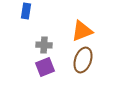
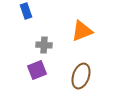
blue rectangle: rotated 28 degrees counterclockwise
brown ellipse: moved 2 px left, 16 px down
purple square: moved 8 px left, 3 px down
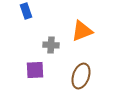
gray cross: moved 7 px right
purple square: moved 2 px left; rotated 18 degrees clockwise
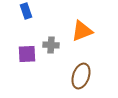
purple square: moved 8 px left, 16 px up
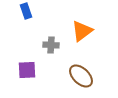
orange triangle: rotated 15 degrees counterclockwise
purple square: moved 16 px down
brown ellipse: rotated 65 degrees counterclockwise
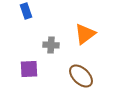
orange triangle: moved 3 px right, 3 px down
purple square: moved 2 px right, 1 px up
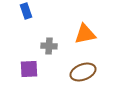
orange triangle: rotated 25 degrees clockwise
gray cross: moved 2 px left, 1 px down
brown ellipse: moved 2 px right, 4 px up; rotated 65 degrees counterclockwise
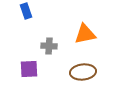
brown ellipse: rotated 15 degrees clockwise
